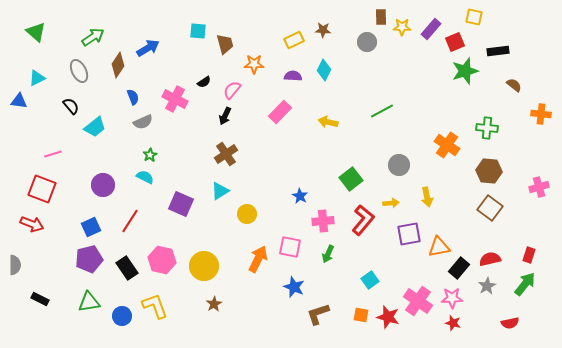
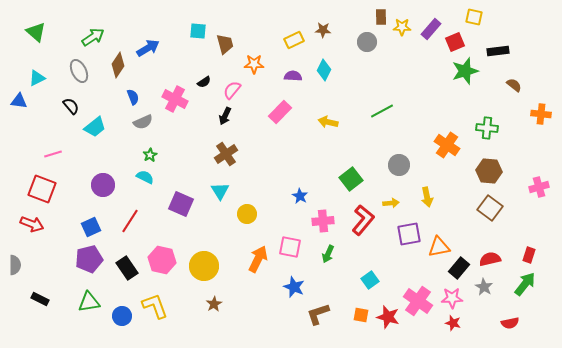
cyan triangle at (220, 191): rotated 30 degrees counterclockwise
gray star at (487, 286): moved 3 px left, 1 px down; rotated 12 degrees counterclockwise
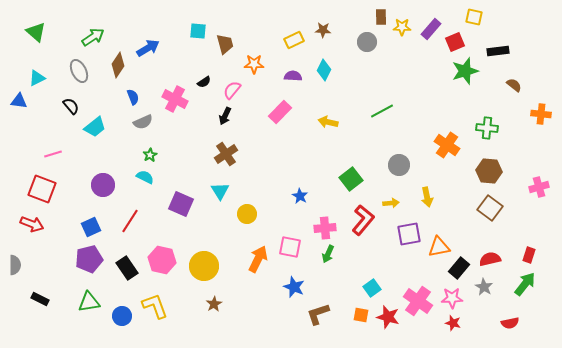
pink cross at (323, 221): moved 2 px right, 7 px down
cyan square at (370, 280): moved 2 px right, 8 px down
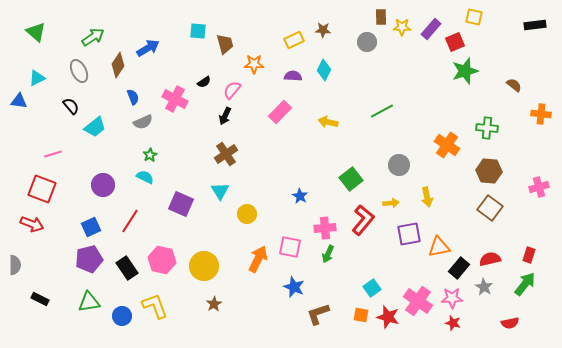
black rectangle at (498, 51): moved 37 px right, 26 px up
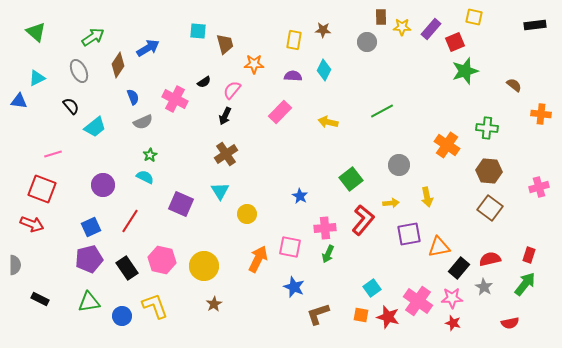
yellow rectangle at (294, 40): rotated 54 degrees counterclockwise
